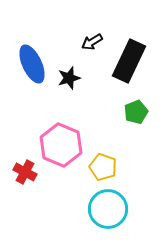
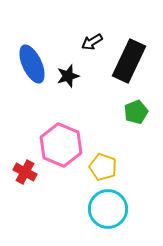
black star: moved 1 px left, 2 px up
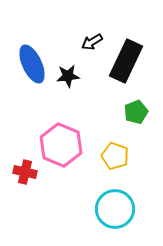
black rectangle: moved 3 px left
black star: rotated 10 degrees clockwise
yellow pentagon: moved 12 px right, 11 px up
red cross: rotated 15 degrees counterclockwise
cyan circle: moved 7 px right
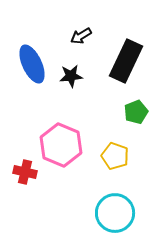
black arrow: moved 11 px left, 6 px up
black star: moved 3 px right
cyan circle: moved 4 px down
